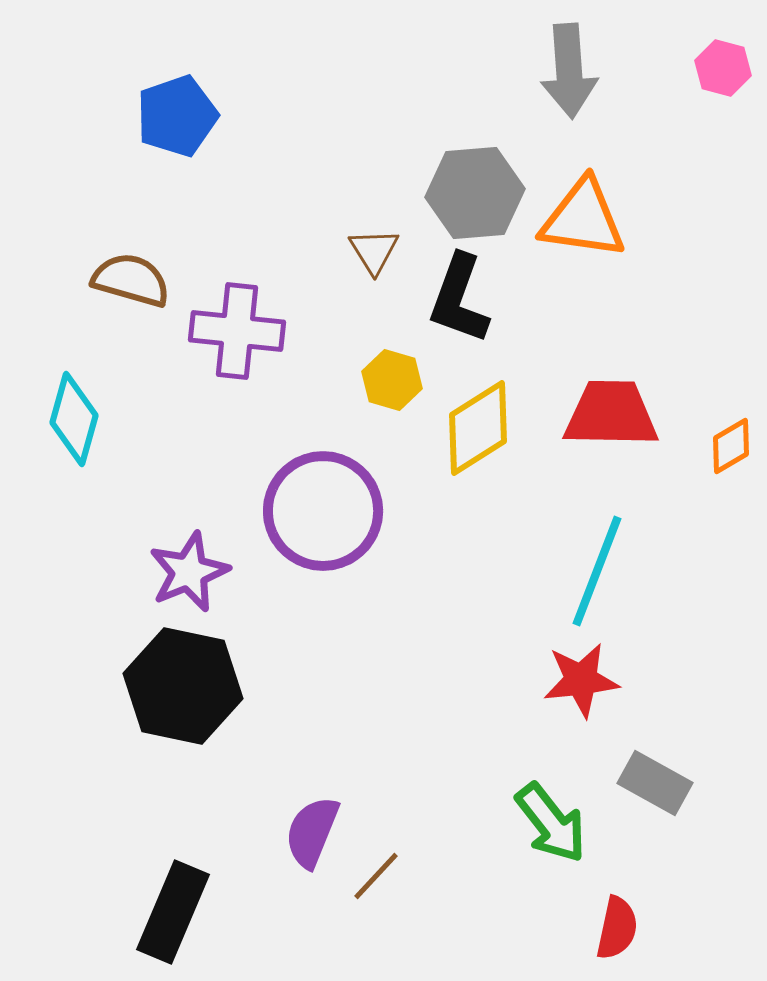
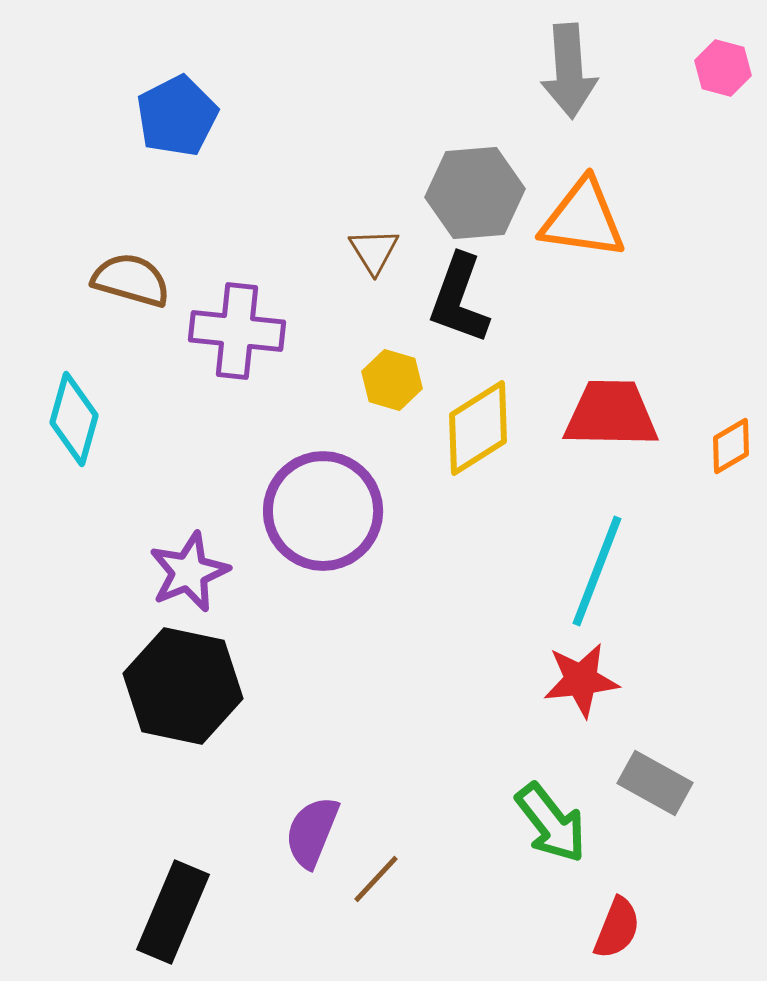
blue pentagon: rotated 8 degrees counterclockwise
brown line: moved 3 px down
red semicircle: rotated 10 degrees clockwise
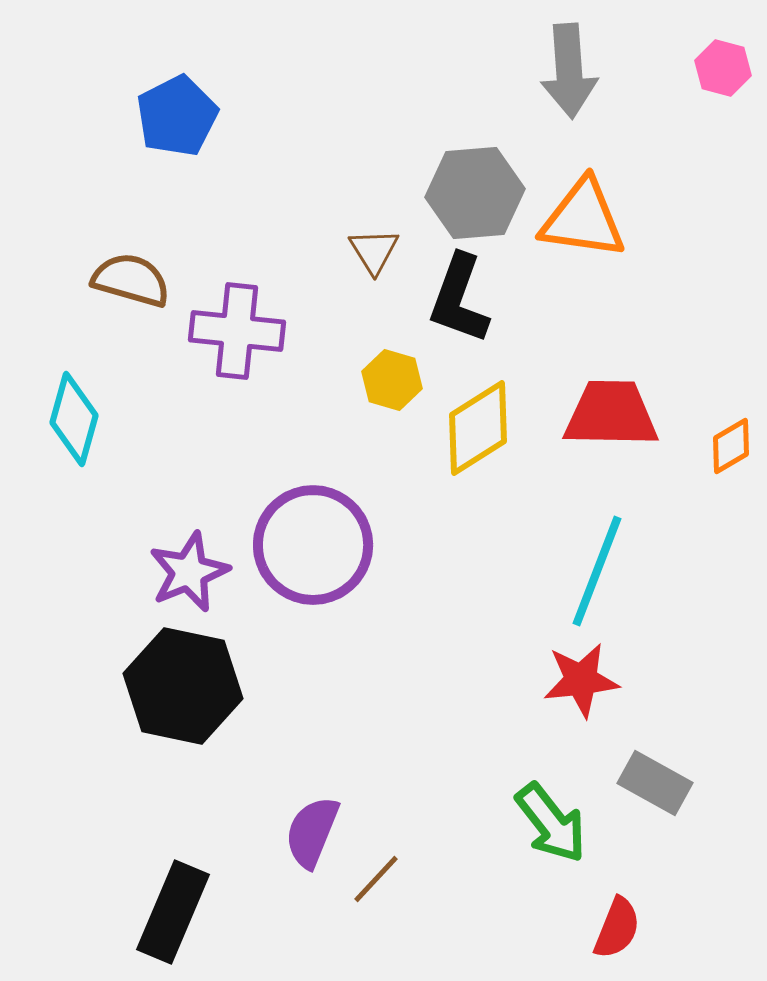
purple circle: moved 10 px left, 34 px down
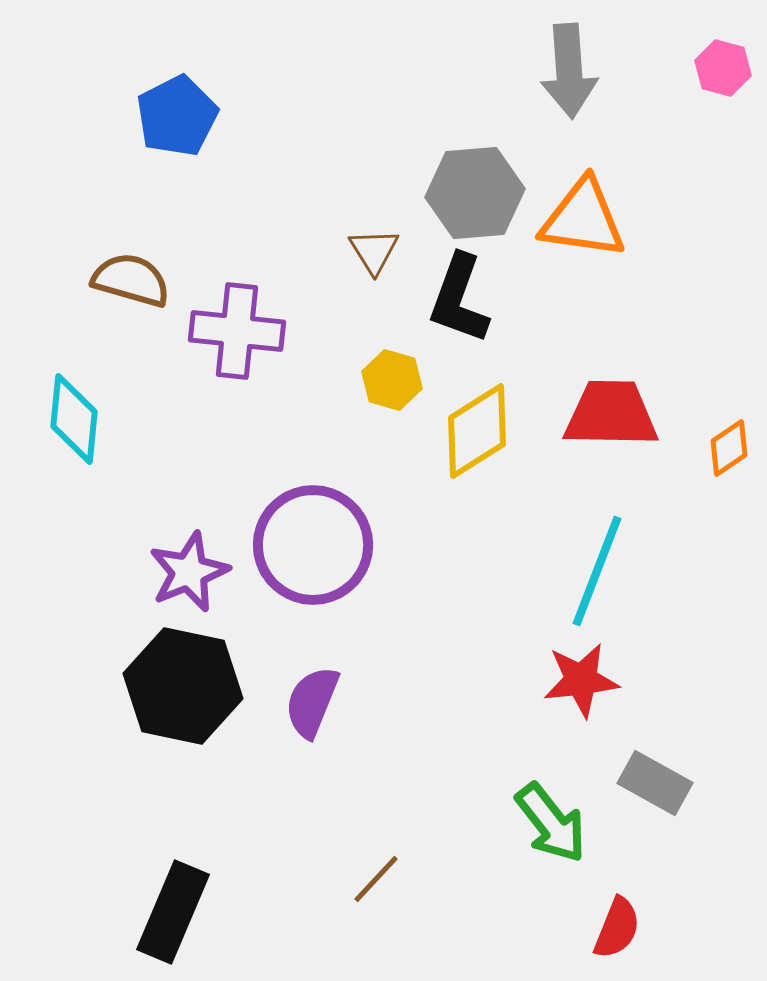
cyan diamond: rotated 10 degrees counterclockwise
yellow diamond: moved 1 px left, 3 px down
orange diamond: moved 2 px left, 2 px down; rotated 4 degrees counterclockwise
purple semicircle: moved 130 px up
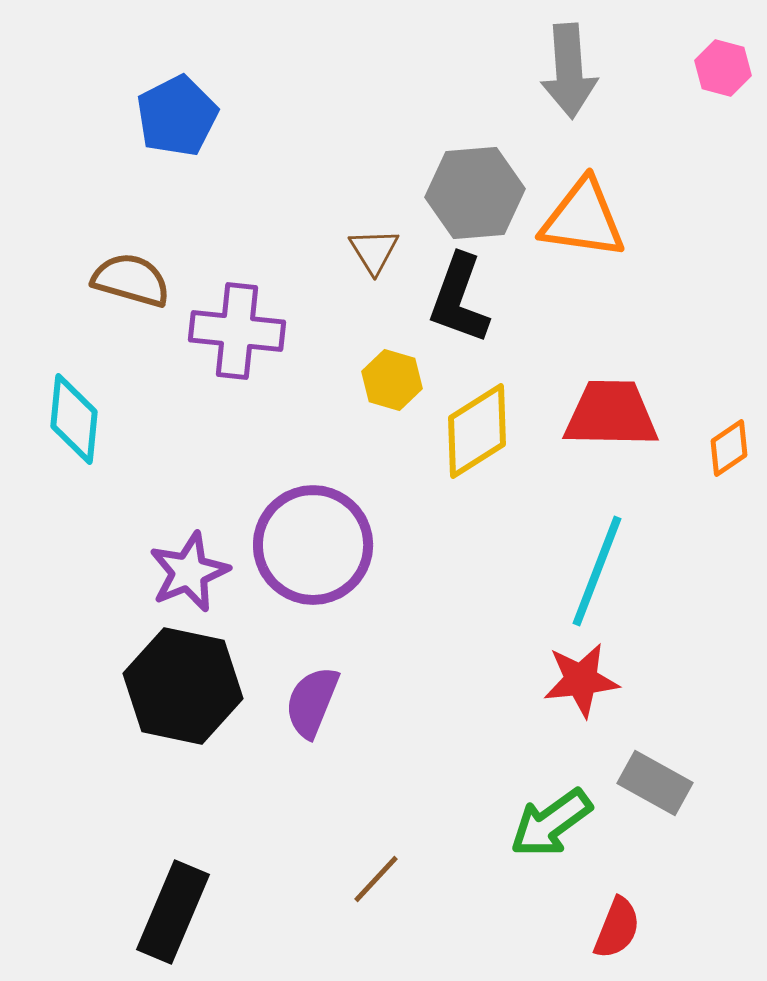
green arrow: rotated 92 degrees clockwise
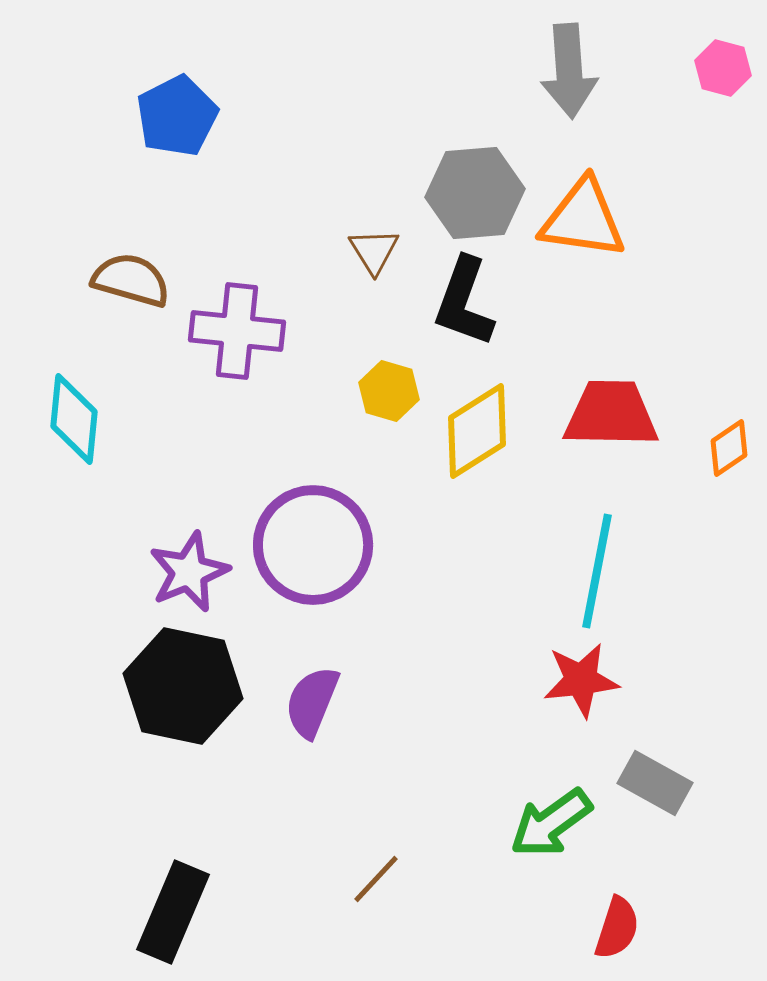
black L-shape: moved 5 px right, 3 px down
yellow hexagon: moved 3 px left, 11 px down
cyan line: rotated 10 degrees counterclockwise
red semicircle: rotated 4 degrees counterclockwise
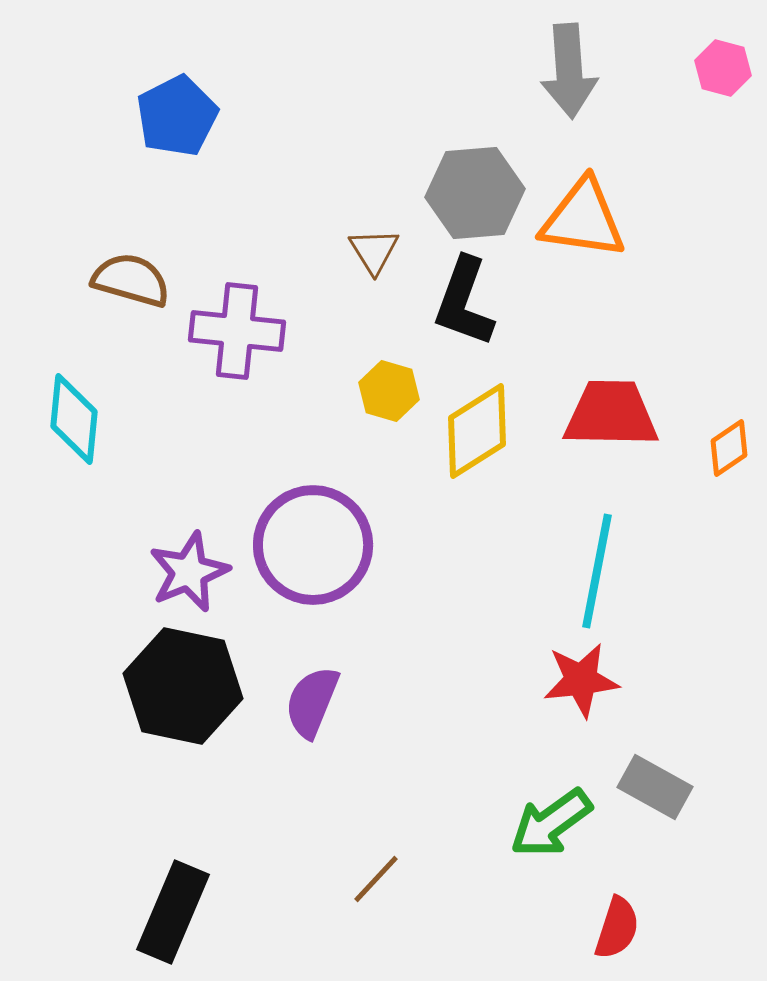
gray rectangle: moved 4 px down
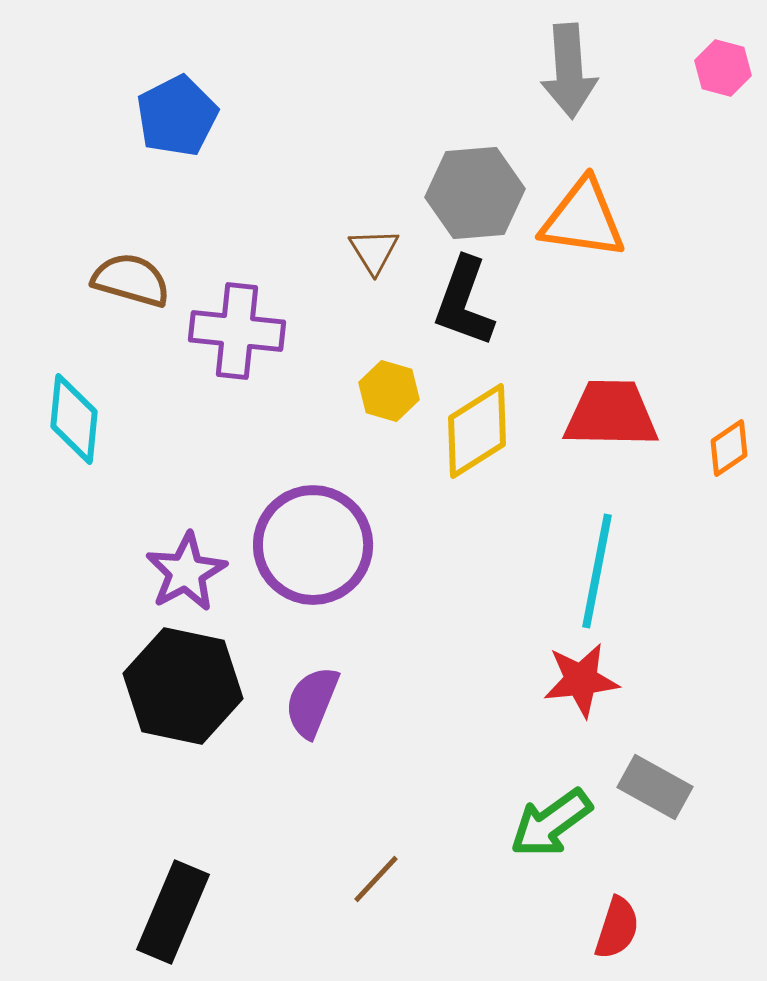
purple star: moved 3 px left; rotated 6 degrees counterclockwise
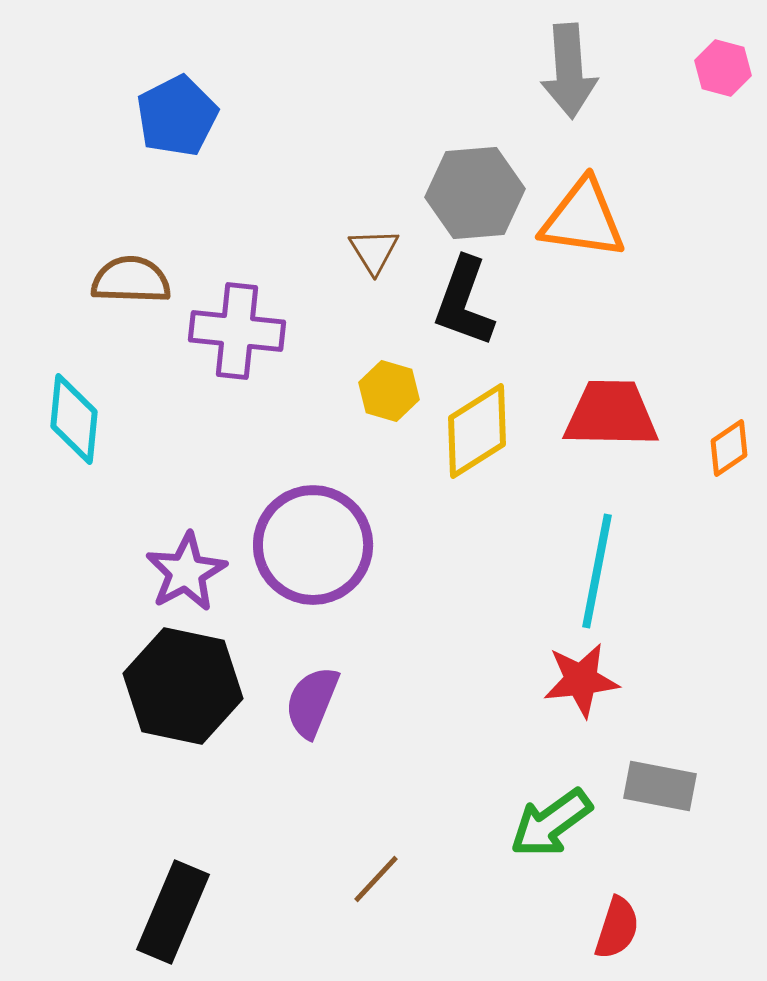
brown semicircle: rotated 14 degrees counterclockwise
gray rectangle: moved 5 px right, 1 px up; rotated 18 degrees counterclockwise
